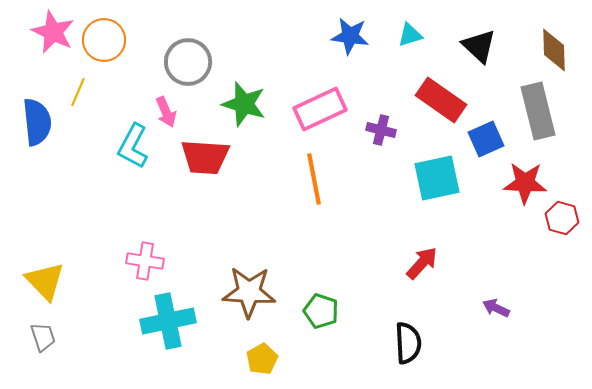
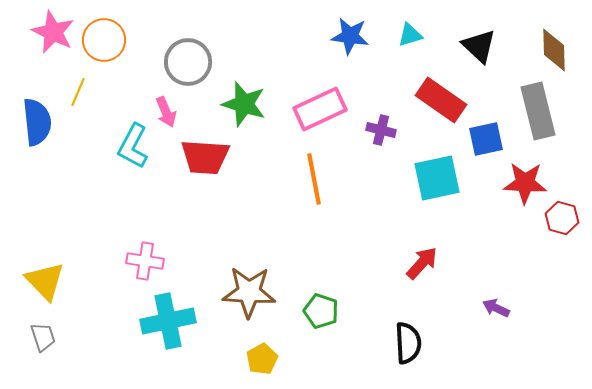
blue square: rotated 12 degrees clockwise
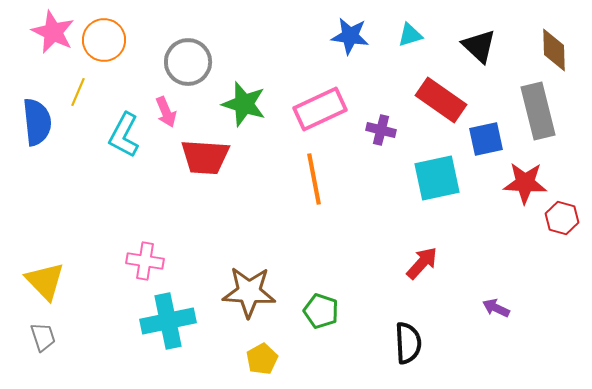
cyan L-shape: moved 9 px left, 11 px up
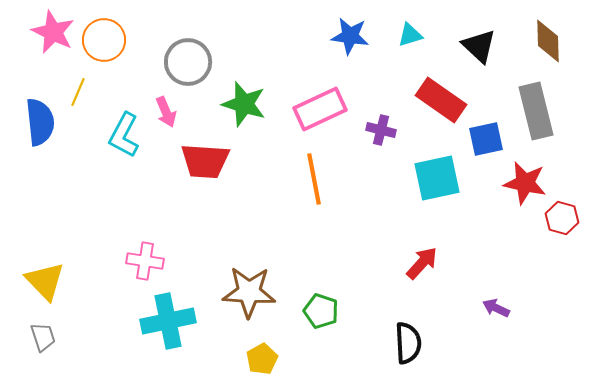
brown diamond: moved 6 px left, 9 px up
gray rectangle: moved 2 px left
blue semicircle: moved 3 px right
red trapezoid: moved 4 px down
red star: rotated 9 degrees clockwise
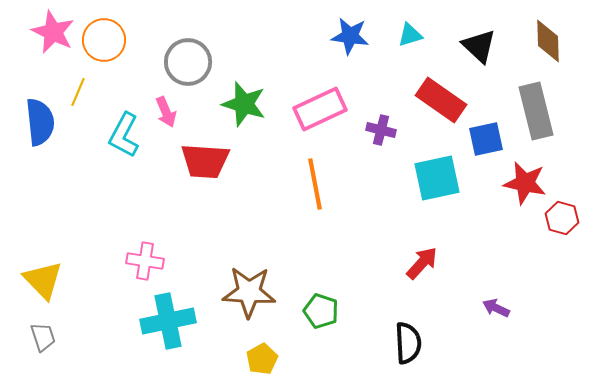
orange line: moved 1 px right, 5 px down
yellow triangle: moved 2 px left, 1 px up
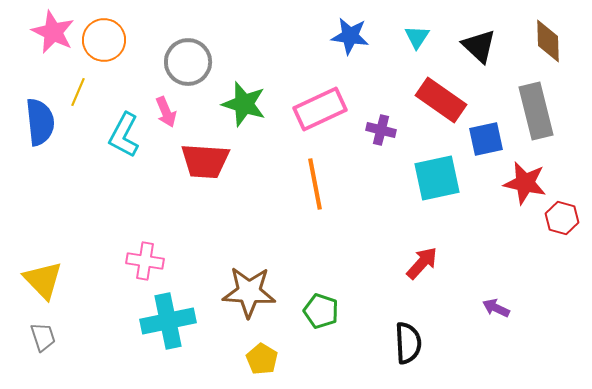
cyan triangle: moved 7 px right, 2 px down; rotated 40 degrees counterclockwise
yellow pentagon: rotated 12 degrees counterclockwise
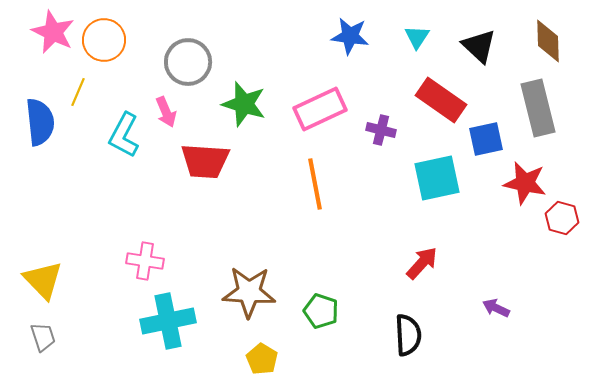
gray rectangle: moved 2 px right, 3 px up
black semicircle: moved 8 px up
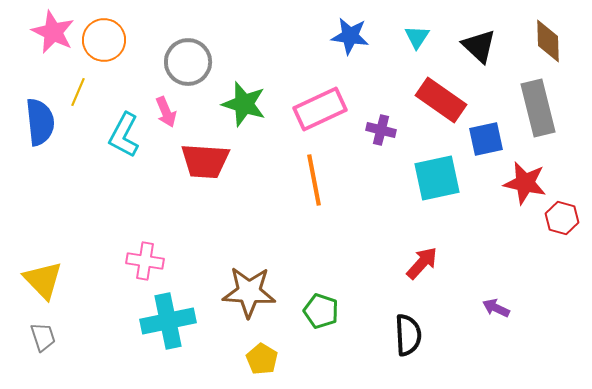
orange line: moved 1 px left, 4 px up
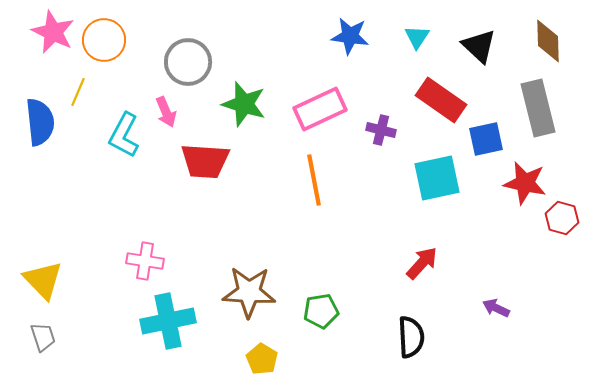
green pentagon: rotated 28 degrees counterclockwise
black semicircle: moved 3 px right, 2 px down
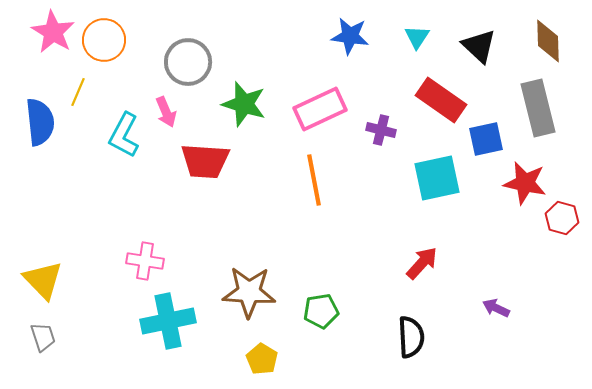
pink star: rotated 6 degrees clockwise
